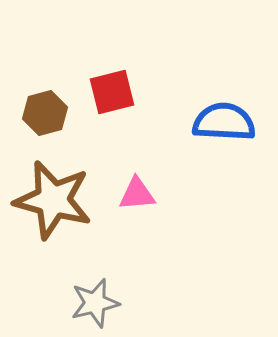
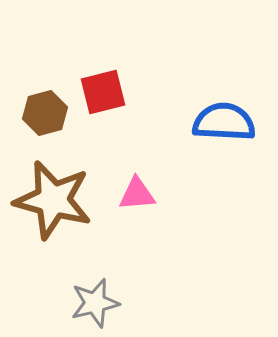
red square: moved 9 px left
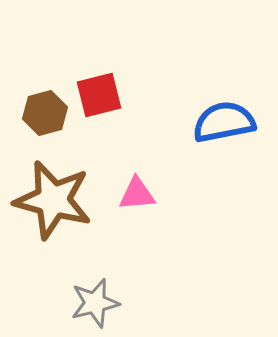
red square: moved 4 px left, 3 px down
blue semicircle: rotated 14 degrees counterclockwise
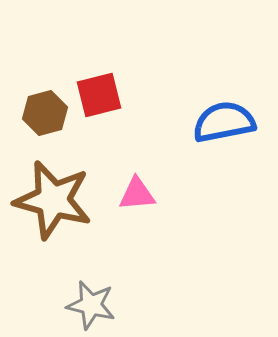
gray star: moved 4 px left, 2 px down; rotated 27 degrees clockwise
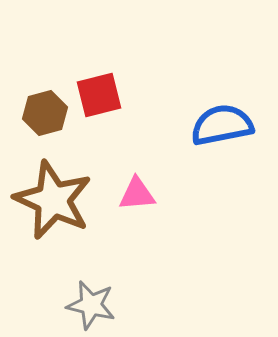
blue semicircle: moved 2 px left, 3 px down
brown star: rotated 10 degrees clockwise
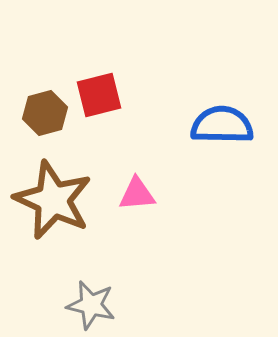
blue semicircle: rotated 12 degrees clockwise
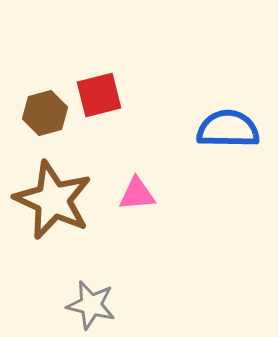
blue semicircle: moved 6 px right, 4 px down
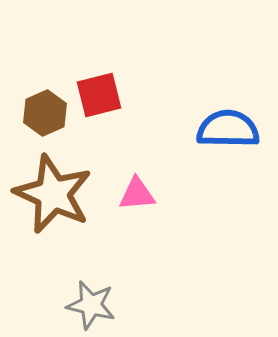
brown hexagon: rotated 9 degrees counterclockwise
brown star: moved 6 px up
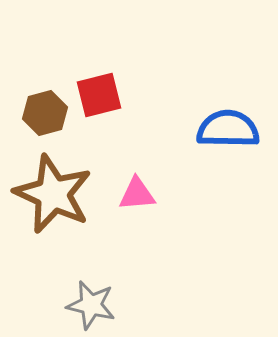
brown hexagon: rotated 9 degrees clockwise
